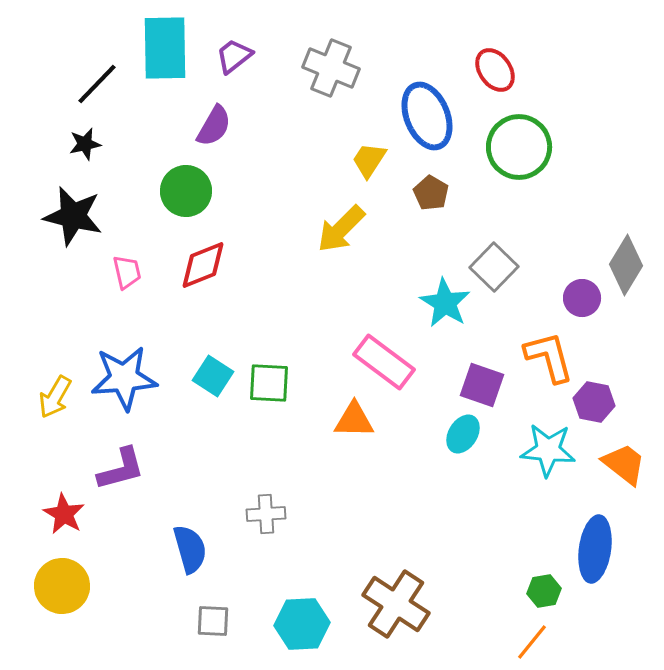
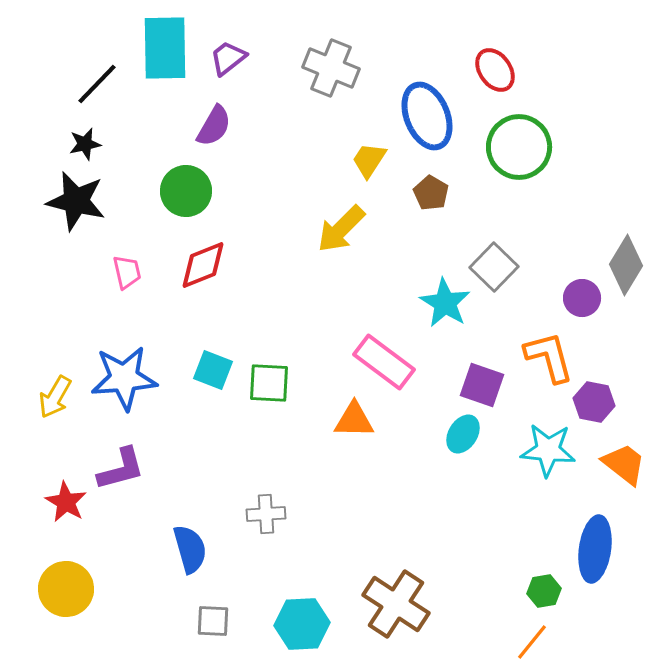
purple trapezoid at (234, 56): moved 6 px left, 2 px down
black star at (73, 216): moved 3 px right, 15 px up
cyan square at (213, 376): moved 6 px up; rotated 12 degrees counterclockwise
red star at (64, 514): moved 2 px right, 12 px up
yellow circle at (62, 586): moved 4 px right, 3 px down
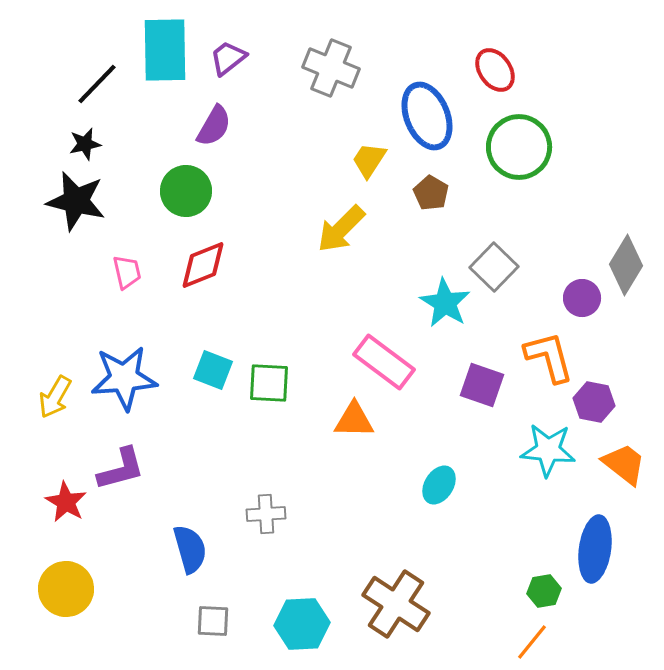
cyan rectangle at (165, 48): moved 2 px down
cyan ellipse at (463, 434): moved 24 px left, 51 px down
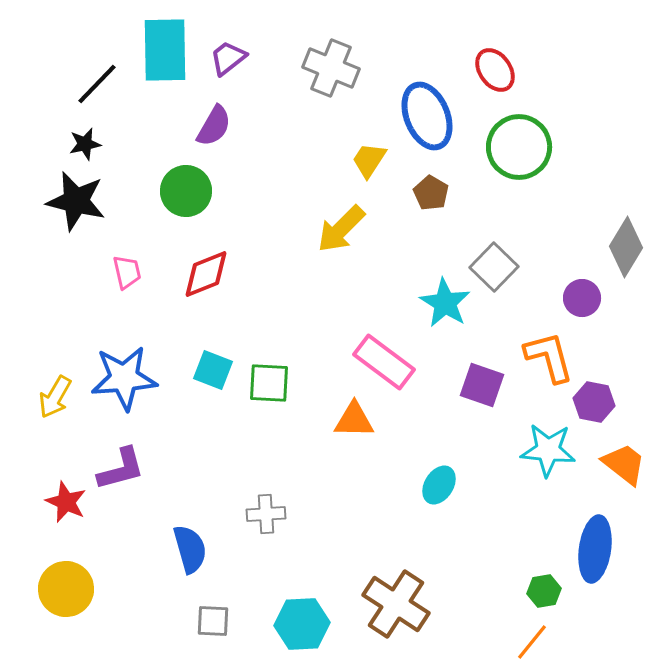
red diamond at (203, 265): moved 3 px right, 9 px down
gray diamond at (626, 265): moved 18 px up
red star at (66, 502): rotated 6 degrees counterclockwise
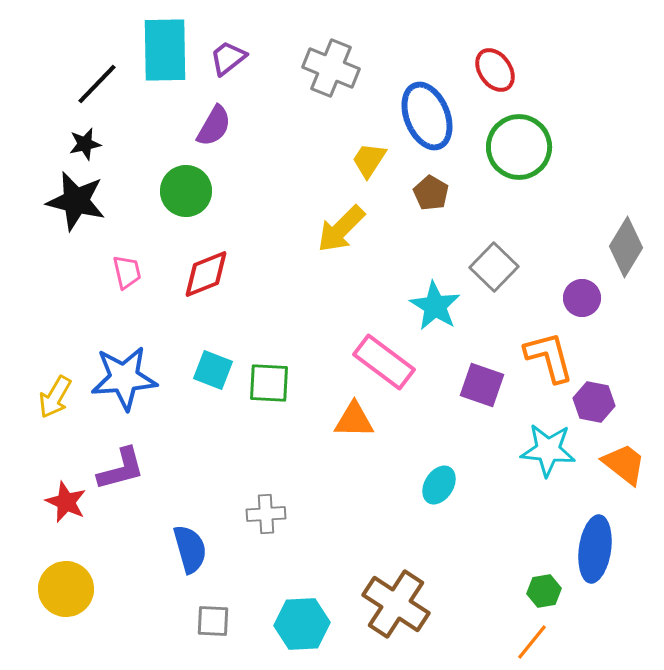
cyan star at (445, 303): moved 10 px left, 3 px down
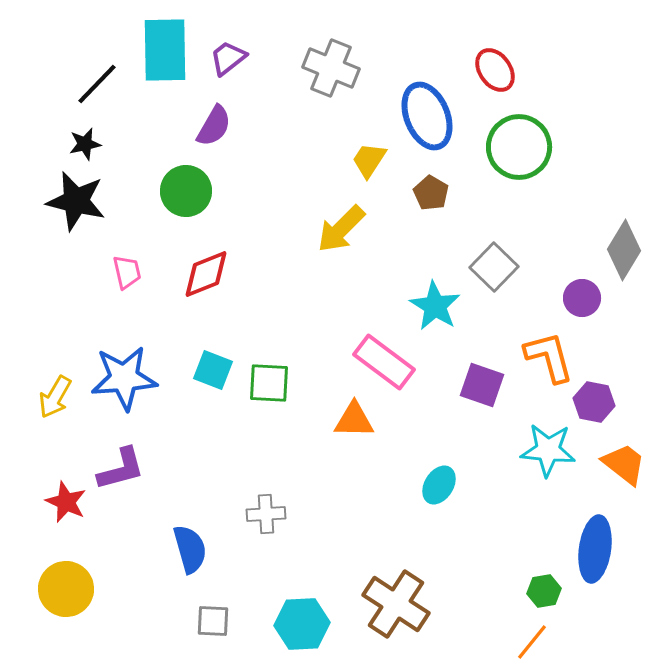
gray diamond at (626, 247): moved 2 px left, 3 px down
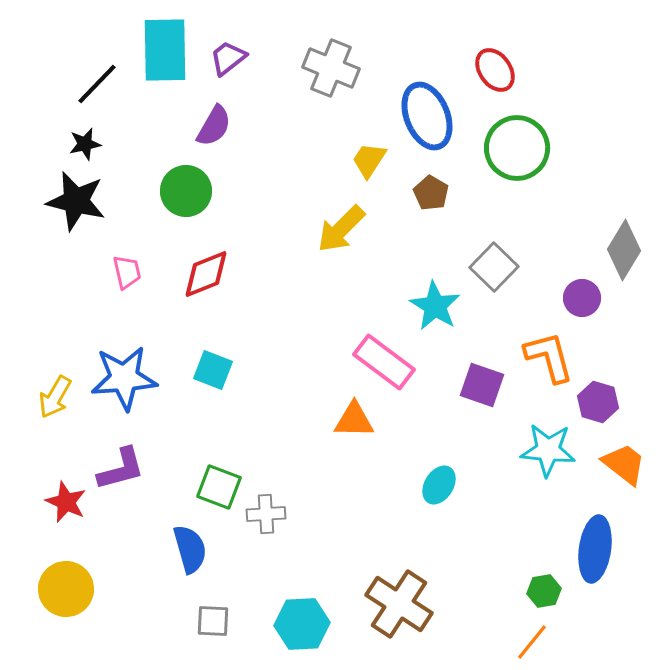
green circle at (519, 147): moved 2 px left, 1 px down
green square at (269, 383): moved 50 px left, 104 px down; rotated 18 degrees clockwise
purple hexagon at (594, 402): moved 4 px right; rotated 6 degrees clockwise
brown cross at (396, 604): moved 3 px right
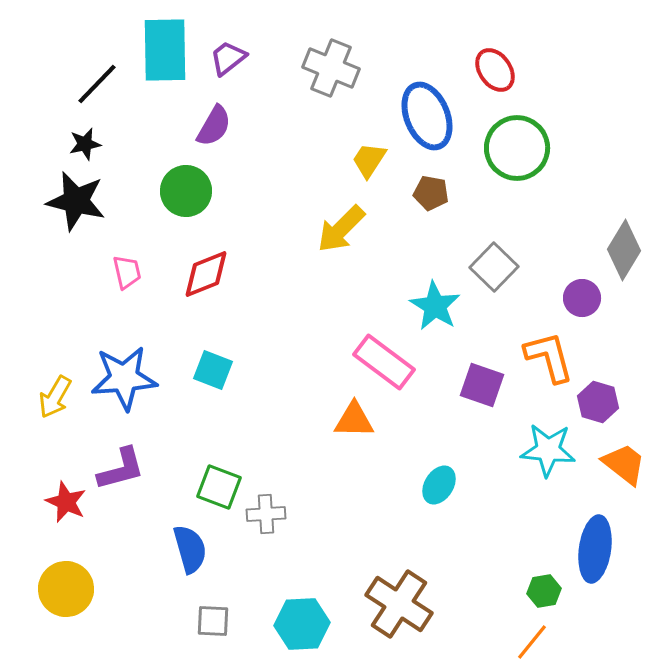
brown pentagon at (431, 193): rotated 20 degrees counterclockwise
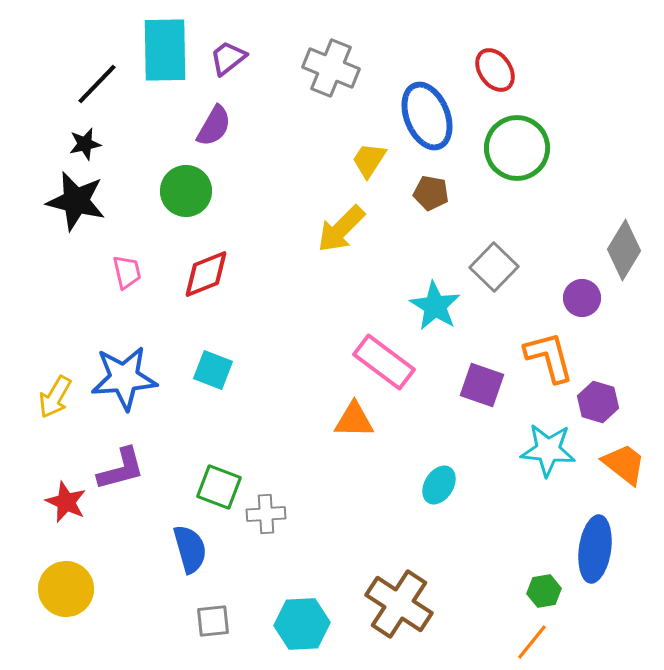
gray square at (213, 621): rotated 9 degrees counterclockwise
